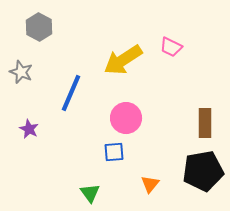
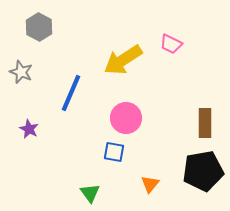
pink trapezoid: moved 3 px up
blue square: rotated 15 degrees clockwise
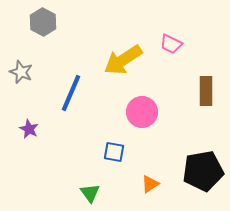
gray hexagon: moved 4 px right, 5 px up
pink circle: moved 16 px right, 6 px up
brown rectangle: moved 1 px right, 32 px up
orange triangle: rotated 18 degrees clockwise
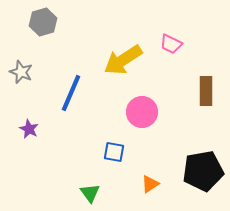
gray hexagon: rotated 16 degrees clockwise
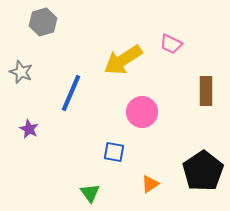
black pentagon: rotated 24 degrees counterclockwise
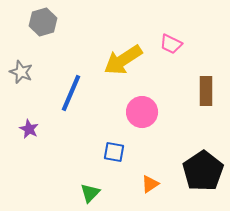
green triangle: rotated 20 degrees clockwise
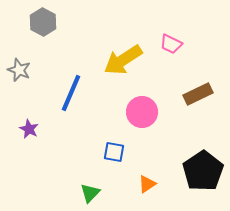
gray hexagon: rotated 16 degrees counterclockwise
gray star: moved 2 px left, 2 px up
brown rectangle: moved 8 px left, 3 px down; rotated 64 degrees clockwise
orange triangle: moved 3 px left
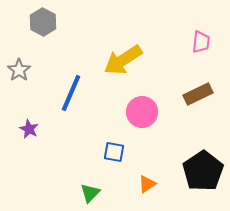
pink trapezoid: moved 30 px right, 2 px up; rotated 110 degrees counterclockwise
gray star: rotated 15 degrees clockwise
